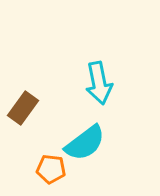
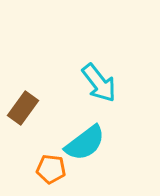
cyan arrow: rotated 27 degrees counterclockwise
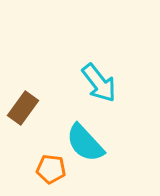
cyan semicircle: rotated 84 degrees clockwise
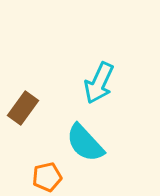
cyan arrow: rotated 63 degrees clockwise
orange pentagon: moved 4 px left, 8 px down; rotated 20 degrees counterclockwise
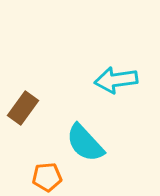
cyan arrow: moved 17 px right, 3 px up; rotated 57 degrees clockwise
orange pentagon: rotated 8 degrees clockwise
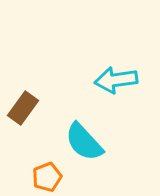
cyan semicircle: moved 1 px left, 1 px up
orange pentagon: rotated 16 degrees counterclockwise
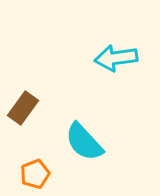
cyan arrow: moved 22 px up
orange pentagon: moved 12 px left, 3 px up
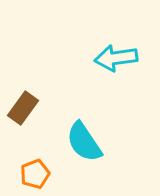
cyan semicircle: rotated 9 degrees clockwise
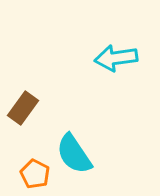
cyan semicircle: moved 10 px left, 12 px down
orange pentagon: rotated 24 degrees counterclockwise
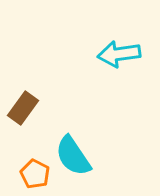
cyan arrow: moved 3 px right, 4 px up
cyan semicircle: moved 1 px left, 2 px down
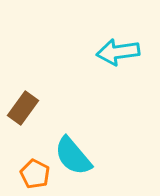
cyan arrow: moved 1 px left, 2 px up
cyan semicircle: rotated 6 degrees counterclockwise
